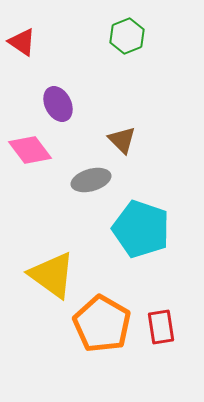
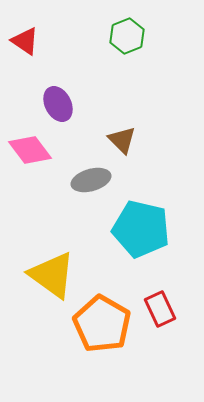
red triangle: moved 3 px right, 1 px up
cyan pentagon: rotated 6 degrees counterclockwise
red rectangle: moved 1 px left, 18 px up; rotated 16 degrees counterclockwise
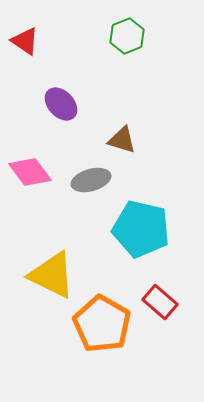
purple ellipse: moved 3 px right; rotated 16 degrees counterclockwise
brown triangle: rotated 28 degrees counterclockwise
pink diamond: moved 22 px down
yellow triangle: rotated 10 degrees counterclockwise
red rectangle: moved 7 px up; rotated 24 degrees counterclockwise
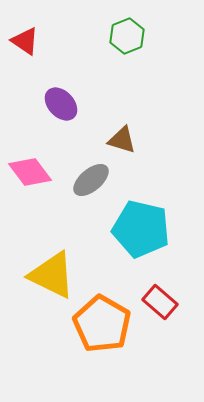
gray ellipse: rotated 24 degrees counterclockwise
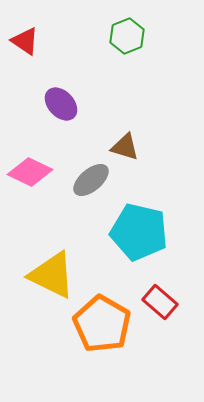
brown triangle: moved 3 px right, 7 px down
pink diamond: rotated 27 degrees counterclockwise
cyan pentagon: moved 2 px left, 3 px down
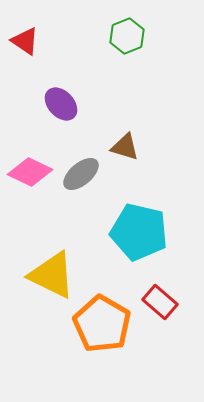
gray ellipse: moved 10 px left, 6 px up
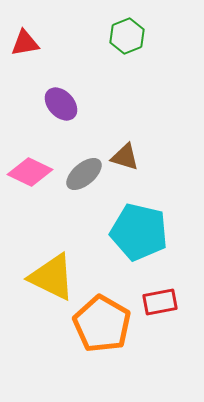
red triangle: moved 2 px down; rotated 44 degrees counterclockwise
brown triangle: moved 10 px down
gray ellipse: moved 3 px right
yellow triangle: moved 2 px down
red rectangle: rotated 52 degrees counterclockwise
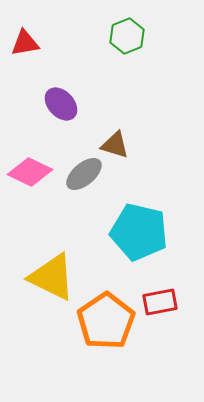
brown triangle: moved 10 px left, 12 px up
orange pentagon: moved 4 px right, 3 px up; rotated 8 degrees clockwise
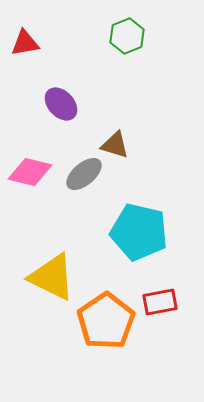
pink diamond: rotated 12 degrees counterclockwise
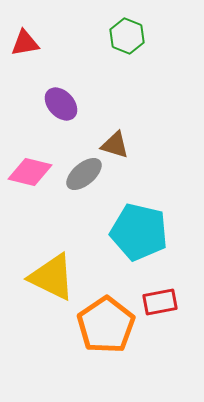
green hexagon: rotated 16 degrees counterclockwise
orange pentagon: moved 4 px down
